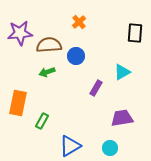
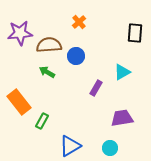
green arrow: rotated 49 degrees clockwise
orange rectangle: moved 1 px right, 1 px up; rotated 50 degrees counterclockwise
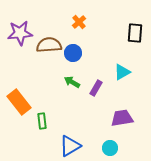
blue circle: moved 3 px left, 3 px up
green arrow: moved 25 px right, 10 px down
green rectangle: rotated 35 degrees counterclockwise
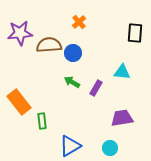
cyan triangle: rotated 36 degrees clockwise
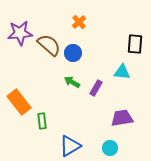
black rectangle: moved 11 px down
brown semicircle: rotated 45 degrees clockwise
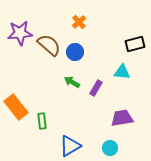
black rectangle: rotated 72 degrees clockwise
blue circle: moved 2 px right, 1 px up
orange rectangle: moved 3 px left, 5 px down
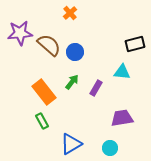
orange cross: moved 9 px left, 9 px up
green arrow: rotated 98 degrees clockwise
orange rectangle: moved 28 px right, 15 px up
green rectangle: rotated 21 degrees counterclockwise
blue triangle: moved 1 px right, 2 px up
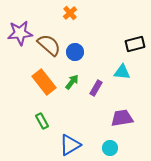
orange rectangle: moved 10 px up
blue triangle: moved 1 px left, 1 px down
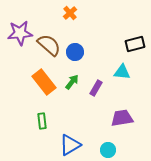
green rectangle: rotated 21 degrees clockwise
cyan circle: moved 2 px left, 2 px down
